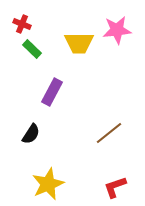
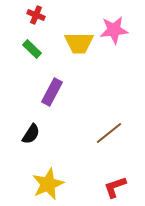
red cross: moved 14 px right, 9 px up
pink star: moved 3 px left
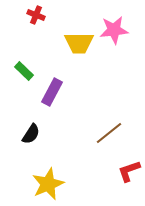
green rectangle: moved 8 px left, 22 px down
red L-shape: moved 14 px right, 16 px up
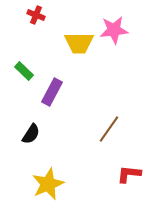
brown line: moved 4 px up; rotated 16 degrees counterclockwise
red L-shape: moved 3 px down; rotated 25 degrees clockwise
